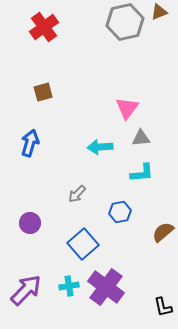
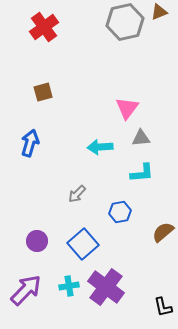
purple circle: moved 7 px right, 18 px down
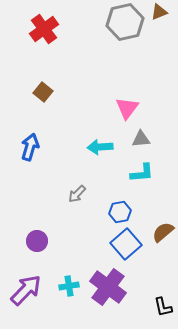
red cross: moved 2 px down
brown square: rotated 36 degrees counterclockwise
gray triangle: moved 1 px down
blue arrow: moved 4 px down
blue square: moved 43 px right
purple cross: moved 2 px right
